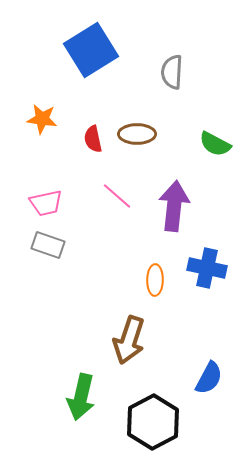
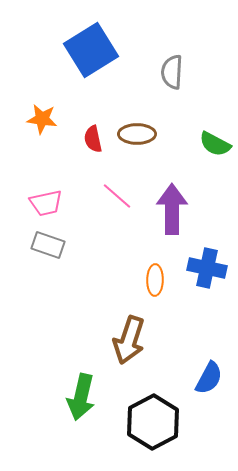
purple arrow: moved 2 px left, 3 px down; rotated 6 degrees counterclockwise
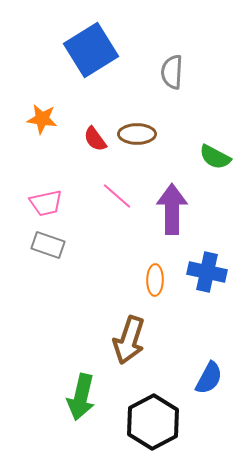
red semicircle: moved 2 px right; rotated 24 degrees counterclockwise
green semicircle: moved 13 px down
blue cross: moved 4 px down
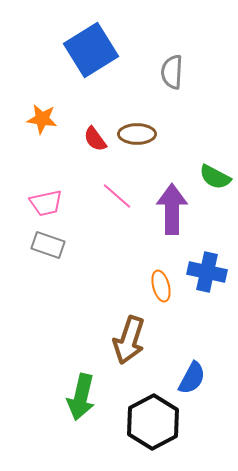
green semicircle: moved 20 px down
orange ellipse: moved 6 px right, 6 px down; rotated 16 degrees counterclockwise
blue semicircle: moved 17 px left
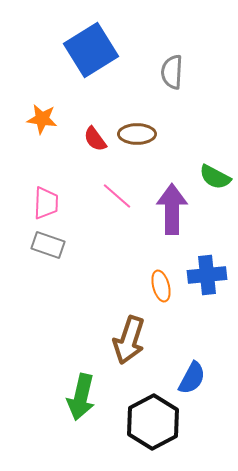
pink trapezoid: rotated 76 degrees counterclockwise
blue cross: moved 3 px down; rotated 18 degrees counterclockwise
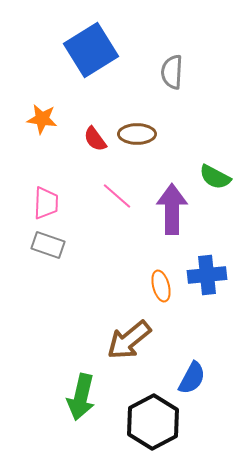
brown arrow: rotated 33 degrees clockwise
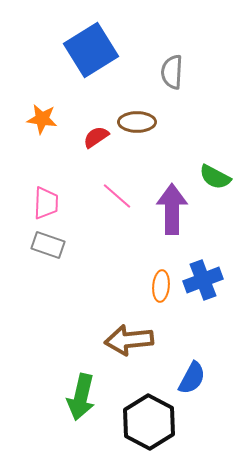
brown ellipse: moved 12 px up
red semicircle: moved 1 px right, 2 px up; rotated 92 degrees clockwise
blue cross: moved 4 px left, 5 px down; rotated 15 degrees counterclockwise
orange ellipse: rotated 20 degrees clockwise
brown arrow: rotated 33 degrees clockwise
black hexagon: moved 4 px left; rotated 4 degrees counterclockwise
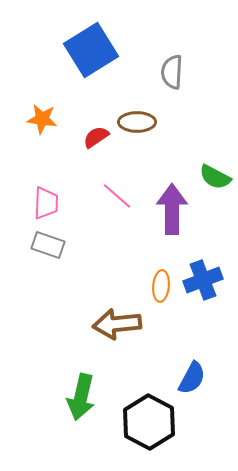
brown arrow: moved 12 px left, 16 px up
